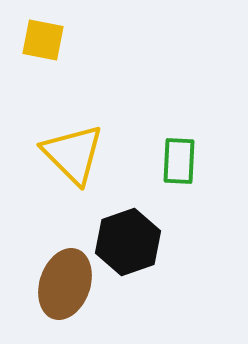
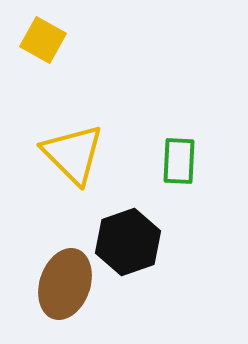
yellow square: rotated 18 degrees clockwise
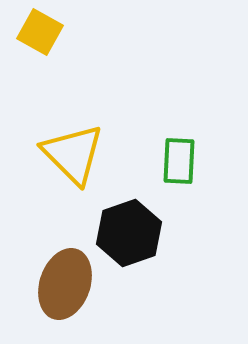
yellow square: moved 3 px left, 8 px up
black hexagon: moved 1 px right, 9 px up
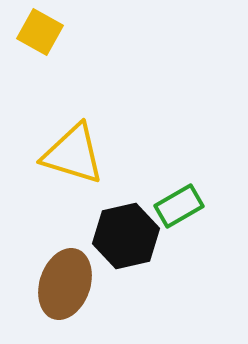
yellow triangle: rotated 28 degrees counterclockwise
green rectangle: moved 45 px down; rotated 57 degrees clockwise
black hexagon: moved 3 px left, 3 px down; rotated 6 degrees clockwise
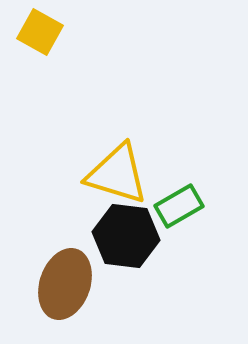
yellow triangle: moved 44 px right, 20 px down
black hexagon: rotated 20 degrees clockwise
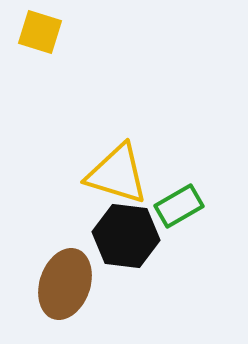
yellow square: rotated 12 degrees counterclockwise
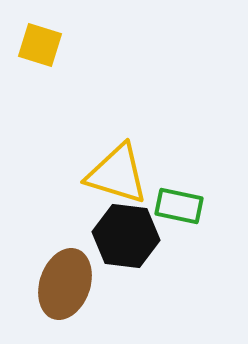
yellow square: moved 13 px down
green rectangle: rotated 42 degrees clockwise
